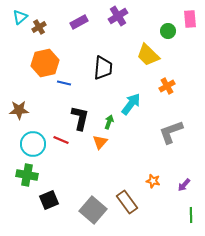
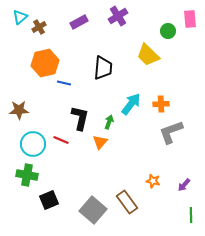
orange cross: moved 6 px left, 18 px down; rotated 28 degrees clockwise
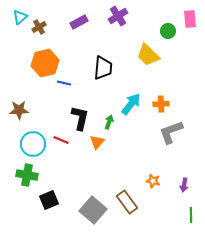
orange triangle: moved 3 px left
purple arrow: rotated 32 degrees counterclockwise
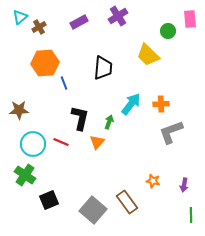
orange hexagon: rotated 8 degrees clockwise
blue line: rotated 56 degrees clockwise
red line: moved 2 px down
green cross: moved 2 px left; rotated 25 degrees clockwise
